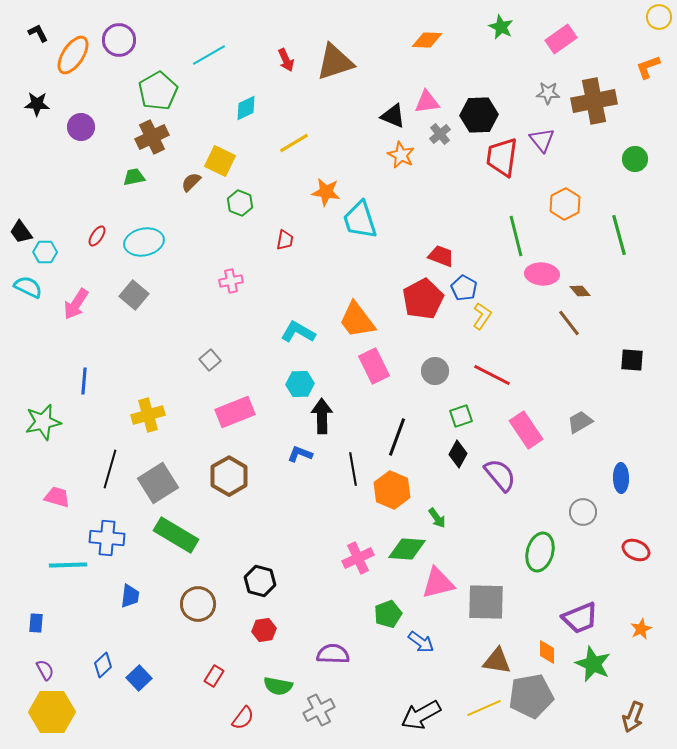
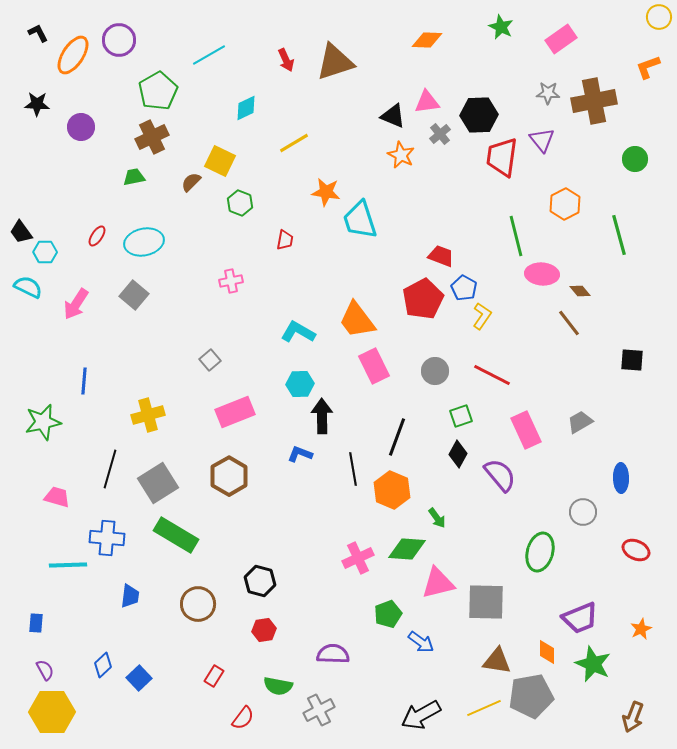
pink rectangle at (526, 430): rotated 9 degrees clockwise
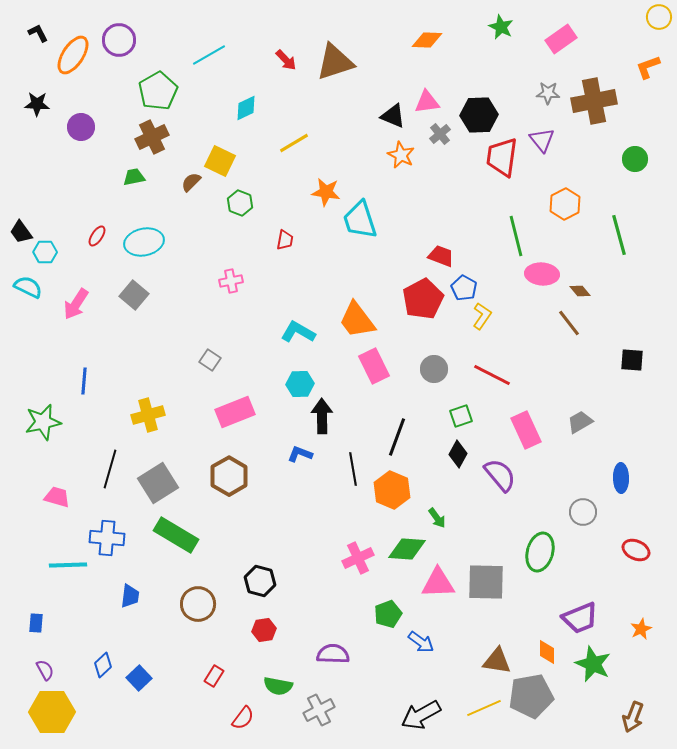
red arrow at (286, 60): rotated 20 degrees counterclockwise
gray square at (210, 360): rotated 15 degrees counterclockwise
gray circle at (435, 371): moved 1 px left, 2 px up
pink triangle at (438, 583): rotated 12 degrees clockwise
gray square at (486, 602): moved 20 px up
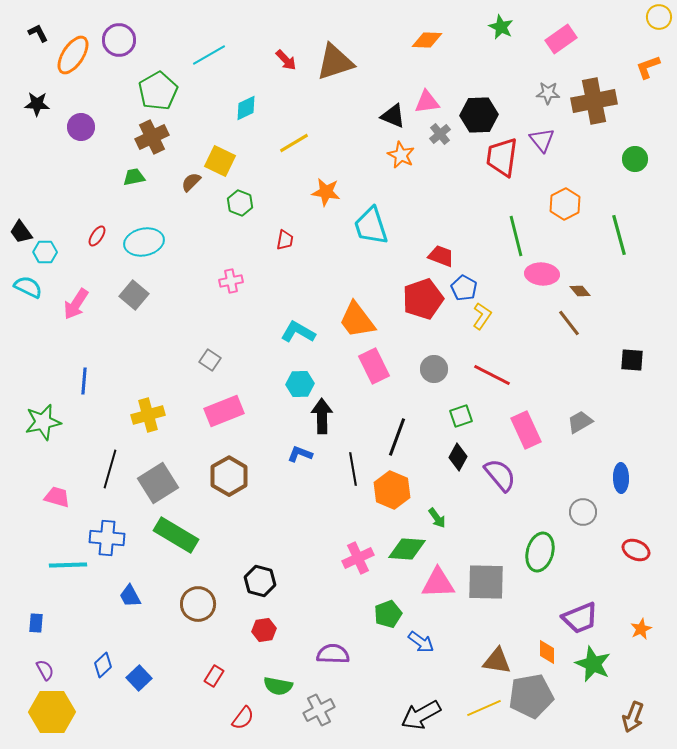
cyan trapezoid at (360, 220): moved 11 px right, 6 px down
red pentagon at (423, 299): rotated 9 degrees clockwise
pink rectangle at (235, 412): moved 11 px left, 1 px up
black diamond at (458, 454): moved 3 px down
blue trapezoid at (130, 596): rotated 145 degrees clockwise
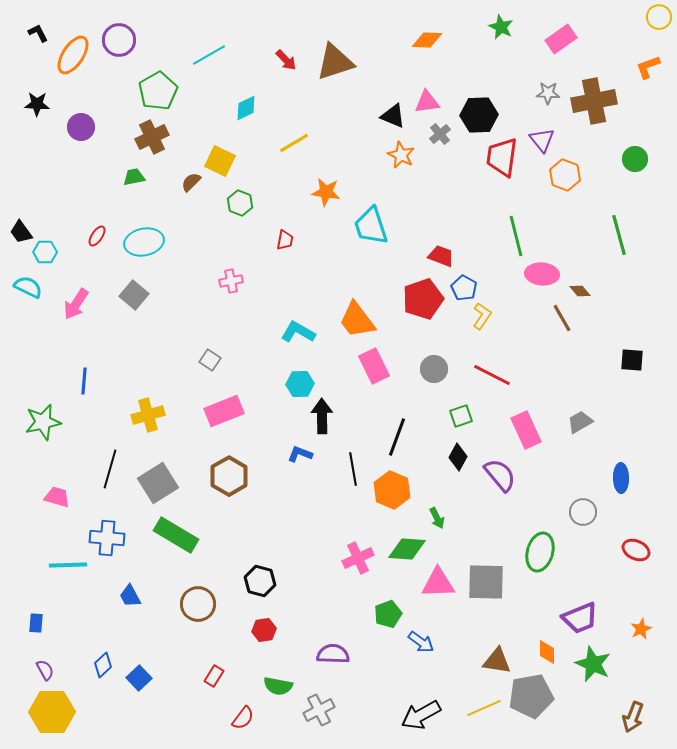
orange hexagon at (565, 204): moved 29 px up; rotated 12 degrees counterclockwise
brown line at (569, 323): moved 7 px left, 5 px up; rotated 8 degrees clockwise
green arrow at (437, 518): rotated 10 degrees clockwise
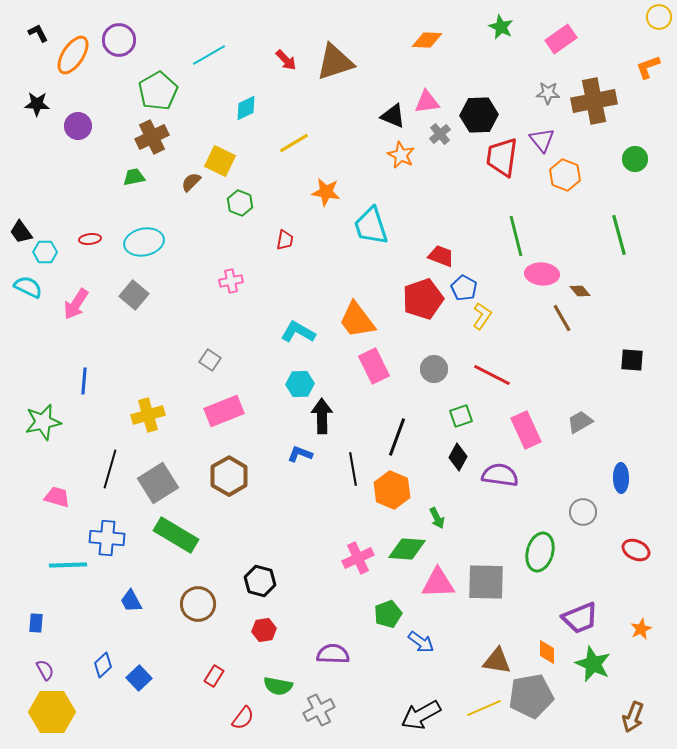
purple circle at (81, 127): moved 3 px left, 1 px up
red ellipse at (97, 236): moved 7 px left, 3 px down; rotated 50 degrees clockwise
purple semicircle at (500, 475): rotated 42 degrees counterclockwise
blue trapezoid at (130, 596): moved 1 px right, 5 px down
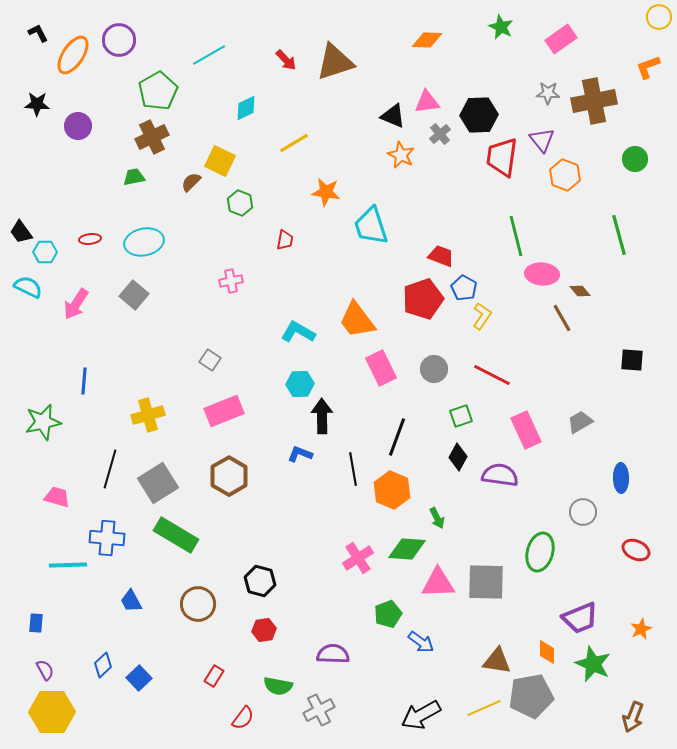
pink rectangle at (374, 366): moved 7 px right, 2 px down
pink cross at (358, 558): rotated 8 degrees counterclockwise
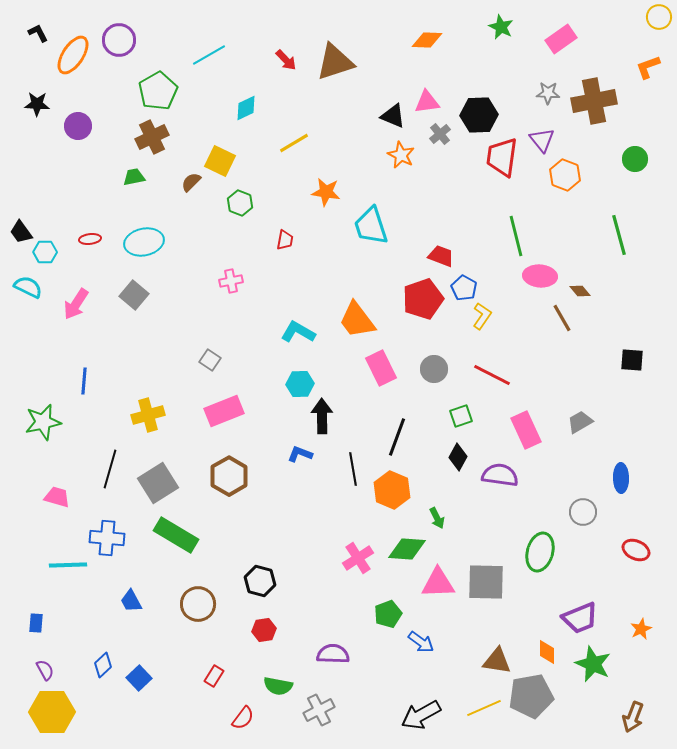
pink ellipse at (542, 274): moved 2 px left, 2 px down
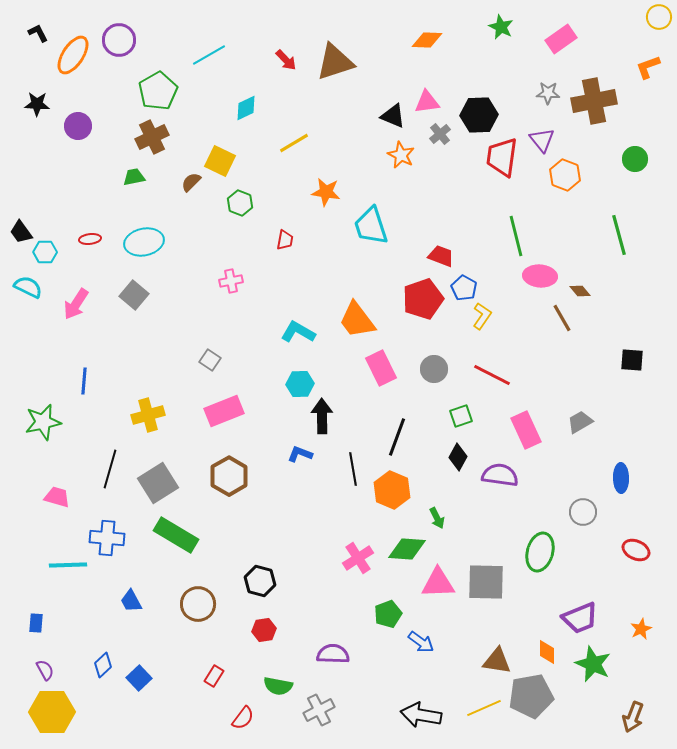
black arrow at (421, 715): rotated 39 degrees clockwise
